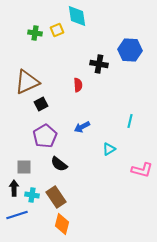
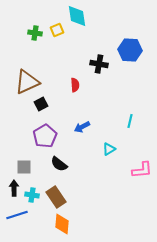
red semicircle: moved 3 px left
pink L-shape: rotated 20 degrees counterclockwise
orange diamond: rotated 10 degrees counterclockwise
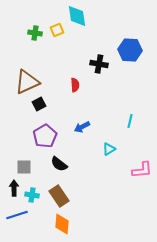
black square: moved 2 px left
brown rectangle: moved 3 px right, 1 px up
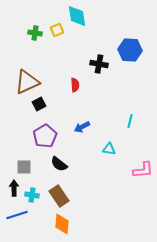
cyan triangle: rotated 40 degrees clockwise
pink L-shape: moved 1 px right
